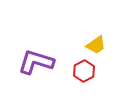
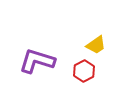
purple L-shape: moved 1 px right, 1 px up
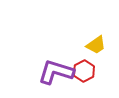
purple L-shape: moved 19 px right, 11 px down
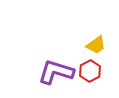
red hexagon: moved 6 px right
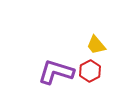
yellow trapezoid: rotated 85 degrees clockwise
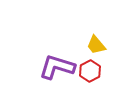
purple L-shape: moved 1 px right, 5 px up
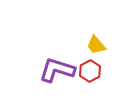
purple L-shape: moved 3 px down
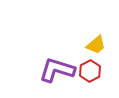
yellow trapezoid: rotated 90 degrees counterclockwise
